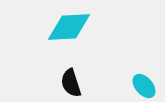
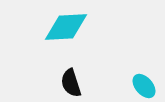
cyan diamond: moved 3 px left
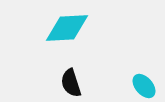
cyan diamond: moved 1 px right, 1 px down
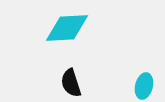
cyan ellipse: rotated 55 degrees clockwise
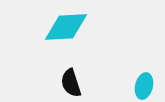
cyan diamond: moved 1 px left, 1 px up
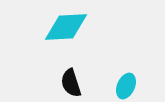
cyan ellipse: moved 18 px left; rotated 10 degrees clockwise
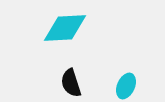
cyan diamond: moved 1 px left, 1 px down
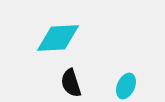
cyan diamond: moved 7 px left, 10 px down
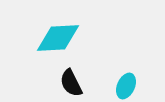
black semicircle: rotated 8 degrees counterclockwise
